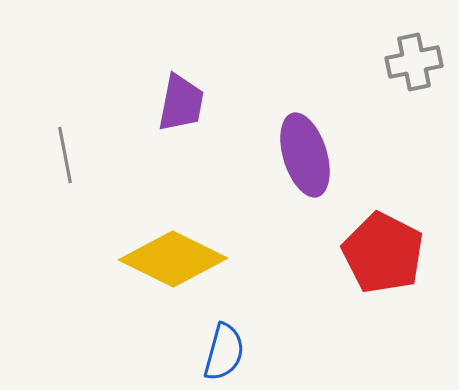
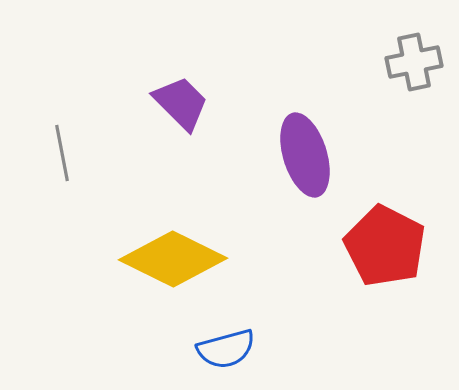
purple trapezoid: rotated 56 degrees counterclockwise
gray line: moved 3 px left, 2 px up
red pentagon: moved 2 px right, 7 px up
blue semicircle: moved 2 px right, 3 px up; rotated 60 degrees clockwise
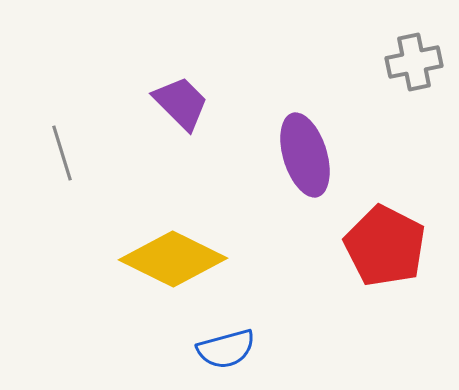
gray line: rotated 6 degrees counterclockwise
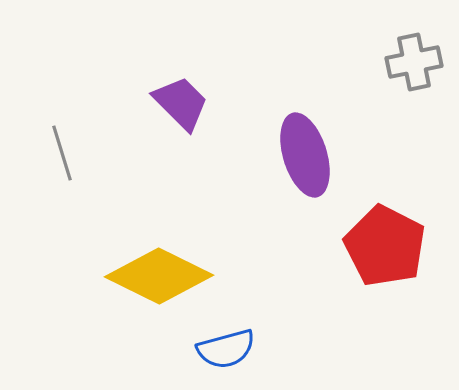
yellow diamond: moved 14 px left, 17 px down
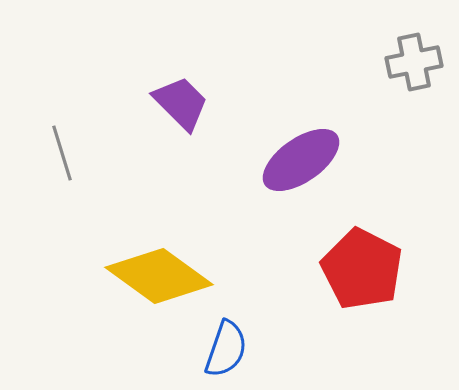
purple ellipse: moved 4 px left, 5 px down; rotated 72 degrees clockwise
red pentagon: moved 23 px left, 23 px down
yellow diamond: rotated 10 degrees clockwise
blue semicircle: rotated 56 degrees counterclockwise
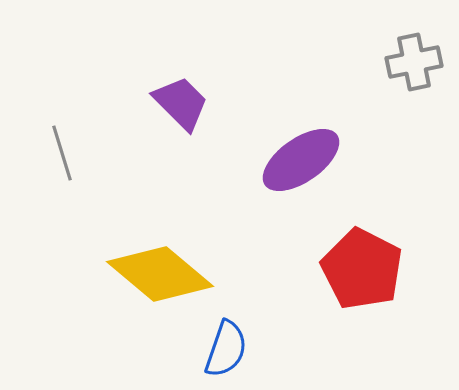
yellow diamond: moved 1 px right, 2 px up; rotated 4 degrees clockwise
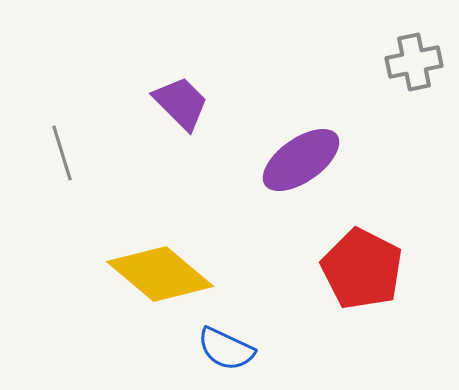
blue semicircle: rotated 96 degrees clockwise
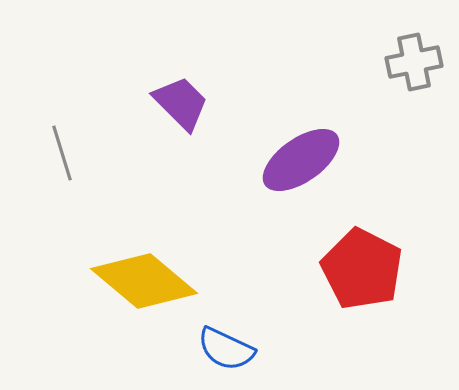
yellow diamond: moved 16 px left, 7 px down
